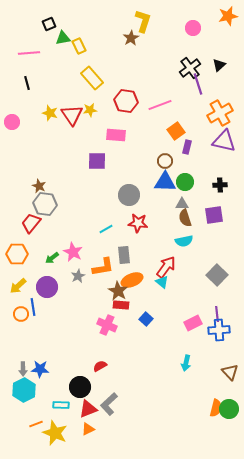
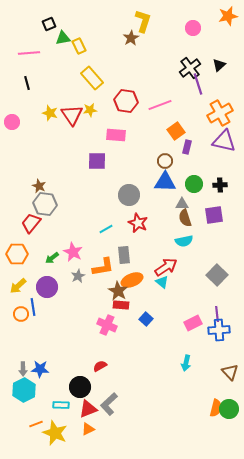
green circle at (185, 182): moved 9 px right, 2 px down
red star at (138, 223): rotated 18 degrees clockwise
red arrow at (166, 267): rotated 20 degrees clockwise
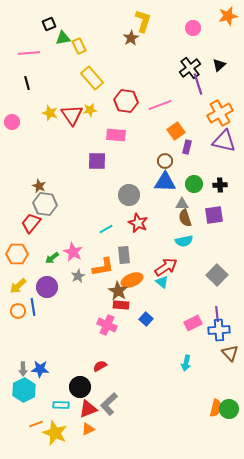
orange circle at (21, 314): moved 3 px left, 3 px up
brown triangle at (230, 372): moved 19 px up
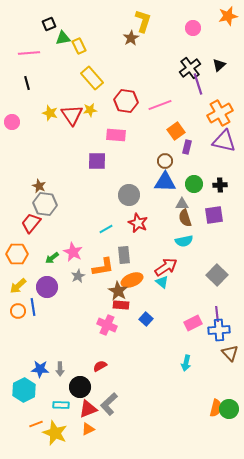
gray arrow at (23, 369): moved 37 px right
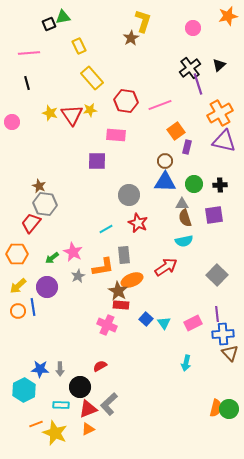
green triangle at (63, 38): moved 21 px up
cyan triangle at (162, 282): moved 2 px right, 41 px down; rotated 16 degrees clockwise
blue cross at (219, 330): moved 4 px right, 4 px down
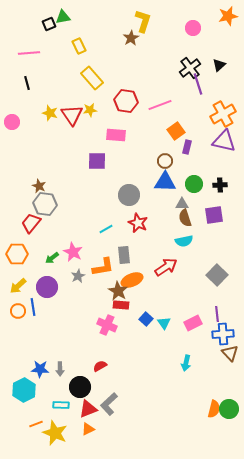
orange cross at (220, 113): moved 3 px right, 1 px down
orange semicircle at (216, 408): moved 2 px left, 1 px down
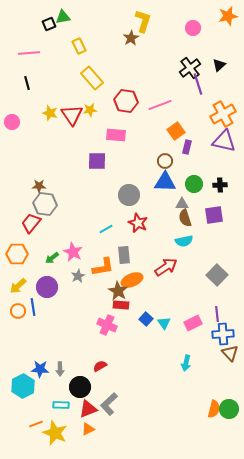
brown star at (39, 186): rotated 24 degrees counterclockwise
cyan hexagon at (24, 390): moved 1 px left, 4 px up
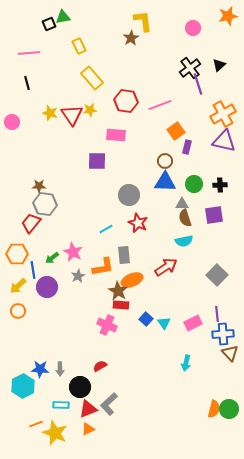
yellow L-shape at (143, 21): rotated 25 degrees counterclockwise
blue line at (33, 307): moved 37 px up
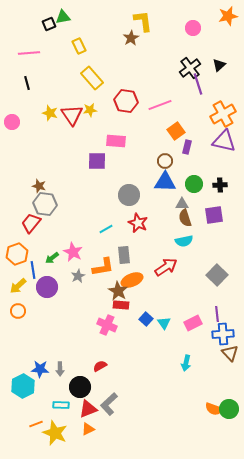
pink rectangle at (116, 135): moved 6 px down
brown star at (39, 186): rotated 16 degrees clockwise
orange hexagon at (17, 254): rotated 20 degrees counterclockwise
orange semicircle at (214, 409): rotated 96 degrees clockwise
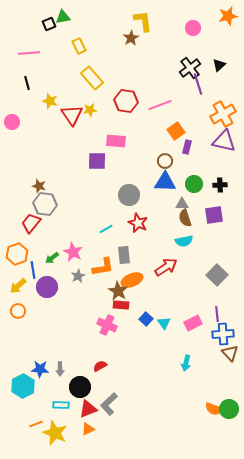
yellow star at (50, 113): moved 12 px up
